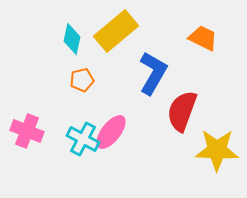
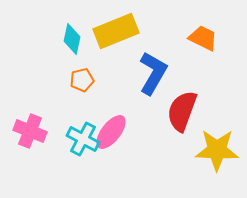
yellow rectangle: rotated 18 degrees clockwise
pink cross: moved 3 px right
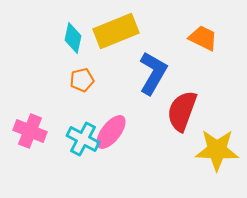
cyan diamond: moved 1 px right, 1 px up
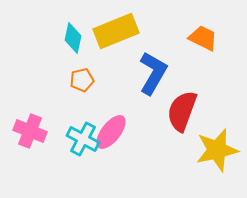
yellow star: rotated 15 degrees counterclockwise
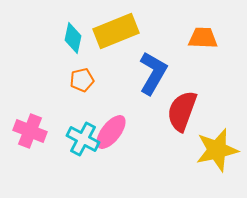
orange trapezoid: rotated 24 degrees counterclockwise
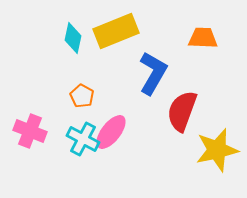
orange pentagon: moved 16 px down; rotated 30 degrees counterclockwise
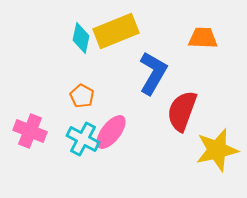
cyan diamond: moved 8 px right
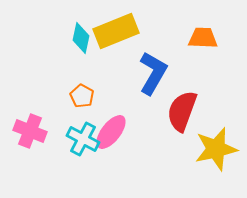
yellow star: moved 1 px left, 1 px up
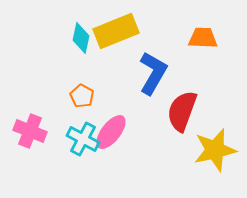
yellow star: moved 1 px left, 1 px down
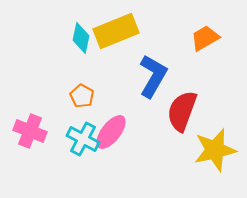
orange trapezoid: moved 2 px right; rotated 32 degrees counterclockwise
blue L-shape: moved 3 px down
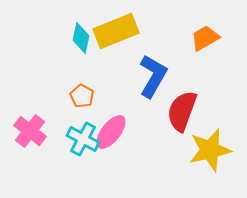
pink cross: rotated 16 degrees clockwise
yellow star: moved 5 px left
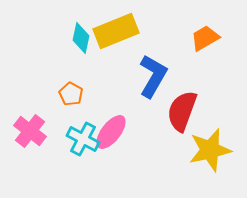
orange pentagon: moved 11 px left, 2 px up
